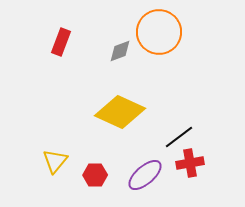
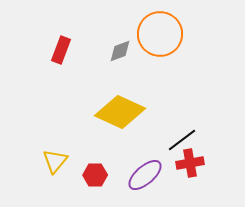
orange circle: moved 1 px right, 2 px down
red rectangle: moved 8 px down
black line: moved 3 px right, 3 px down
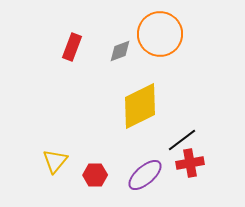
red rectangle: moved 11 px right, 3 px up
yellow diamond: moved 20 px right, 6 px up; rotated 51 degrees counterclockwise
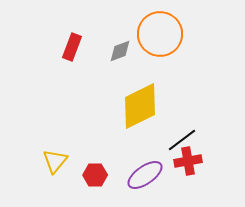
red cross: moved 2 px left, 2 px up
purple ellipse: rotated 6 degrees clockwise
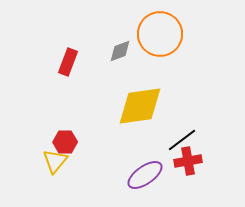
red rectangle: moved 4 px left, 15 px down
yellow diamond: rotated 18 degrees clockwise
red hexagon: moved 30 px left, 33 px up
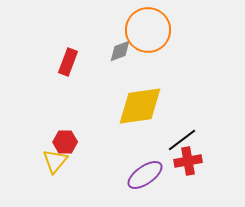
orange circle: moved 12 px left, 4 px up
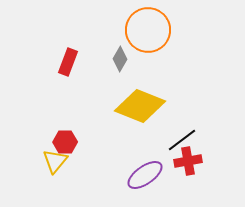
gray diamond: moved 8 px down; rotated 40 degrees counterclockwise
yellow diamond: rotated 30 degrees clockwise
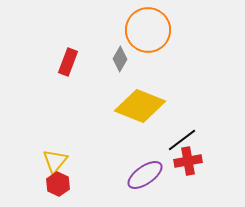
red hexagon: moved 7 px left, 42 px down; rotated 25 degrees clockwise
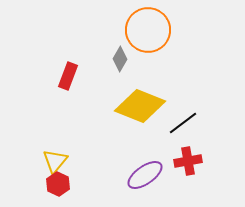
red rectangle: moved 14 px down
black line: moved 1 px right, 17 px up
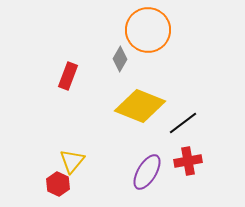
yellow triangle: moved 17 px right
purple ellipse: moved 2 px right, 3 px up; rotated 24 degrees counterclockwise
